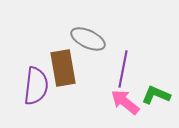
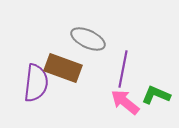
brown rectangle: rotated 60 degrees counterclockwise
purple semicircle: moved 3 px up
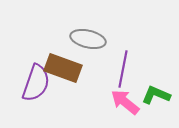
gray ellipse: rotated 12 degrees counterclockwise
purple semicircle: rotated 12 degrees clockwise
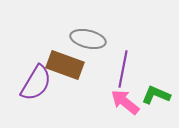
brown rectangle: moved 2 px right, 3 px up
purple semicircle: rotated 12 degrees clockwise
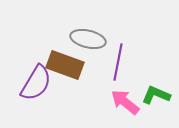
purple line: moved 5 px left, 7 px up
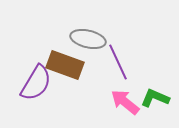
purple line: rotated 36 degrees counterclockwise
green L-shape: moved 1 px left, 3 px down
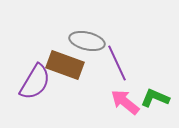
gray ellipse: moved 1 px left, 2 px down
purple line: moved 1 px left, 1 px down
purple semicircle: moved 1 px left, 1 px up
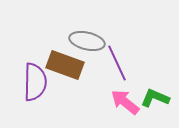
purple semicircle: rotated 30 degrees counterclockwise
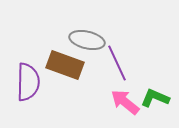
gray ellipse: moved 1 px up
purple semicircle: moved 7 px left
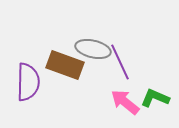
gray ellipse: moved 6 px right, 9 px down
purple line: moved 3 px right, 1 px up
